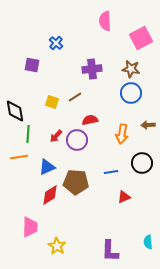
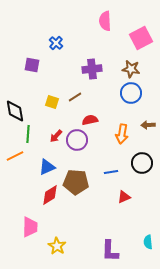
orange line: moved 4 px left, 1 px up; rotated 18 degrees counterclockwise
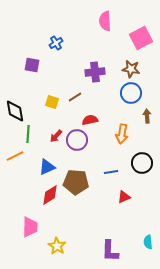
blue cross: rotated 16 degrees clockwise
purple cross: moved 3 px right, 3 px down
brown arrow: moved 1 px left, 9 px up; rotated 88 degrees clockwise
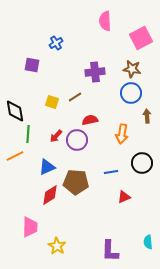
brown star: moved 1 px right
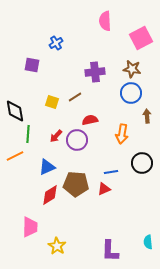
brown pentagon: moved 2 px down
red triangle: moved 20 px left, 8 px up
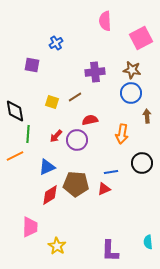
brown star: moved 1 px down
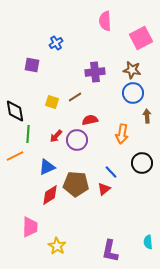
blue circle: moved 2 px right
blue line: rotated 56 degrees clockwise
red triangle: rotated 16 degrees counterclockwise
purple L-shape: rotated 10 degrees clockwise
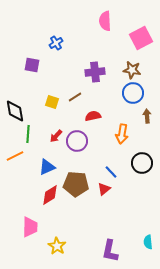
red semicircle: moved 3 px right, 4 px up
purple circle: moved 1 px down
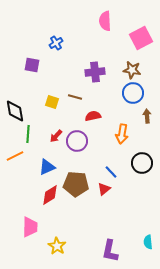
brown line: rotated 48 degrees clockwise
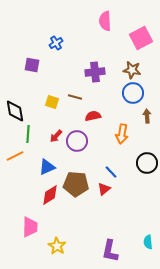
black circle: moved 5 px right
